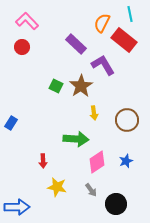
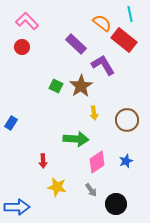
orange semicircle: rotated 102 degrees clockwise
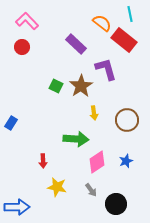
purple L-shape: moved 3 px right, 4 px down; rotated 15 degrees clockwise
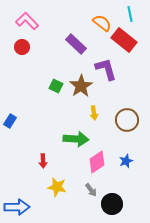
blue rectangle: moved 1 px left, 2 px up
black circle: moved 4 px left
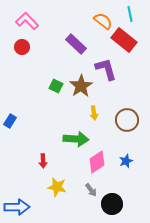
orange semicircle: moved 1 px right, 2 px up
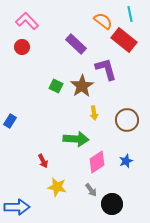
brown star: moved 1 px right
red arrow: rotated 24 degrees counterclockwise
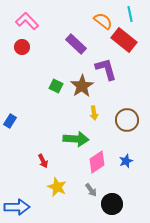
yellow star: rotated 12 degrees clockwise
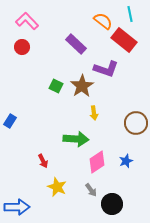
purple L-shape: rotated 125 degrees clockwise
brown circle: moved 9 px right, 3 px down
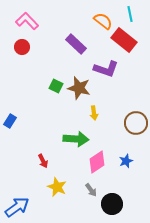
brown star: moved 3 px left, 2 px down; rotated 25 degrees counterclockwise
blue arrow: rotated 35 degrees counterclockwise
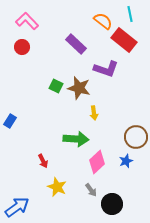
brown circle: moved 14 px down
pink diamond: rotated 10 degrees counterclockwise
